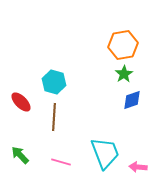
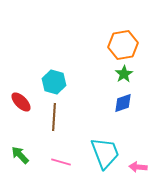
blue diamond: moved 9 px left, 3 px down
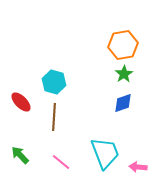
pink line: rotated 24 degrees clockwise
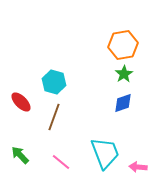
brown line: rotated 16 degrees clockwise
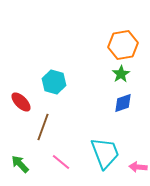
green star: moved 3 px left
brown line: moved 11 px left, 10 px down
green arrow: moved 9 px down
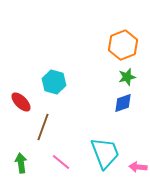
orange hexagon: rotated 12 degrees counterclockwise
green star: moved 6 px right, 3 px down; rotated 18 degrees clockwise
green arrow: moved 1 px right, 1 px up; rotated 36 degrees clockwise
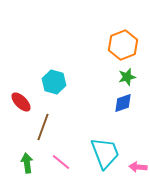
green arrow: moved 6 px right
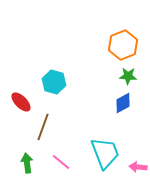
green star: moved 1 px right, 1 px up; rotated 18 degrees clockwise
blue diamond: rotated 10 degrees counterclockwise
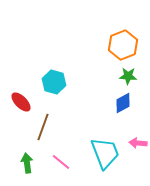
pink arrow: moved 24 px up
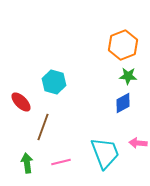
pink line: rotated 54 degrees counterclockwise
